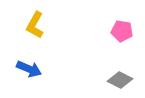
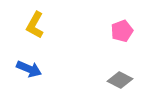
pink pentagon: rotated 30 degrees counterclockwise
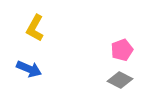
yellow L-shape: moved 3 px down
pink pentagon: moved 19 px down
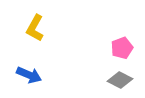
pink pentagon: moved 2 px up
blue arrow: moved 6 px down
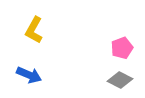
yellow L-shape: moved 1 px left, 2 px down
